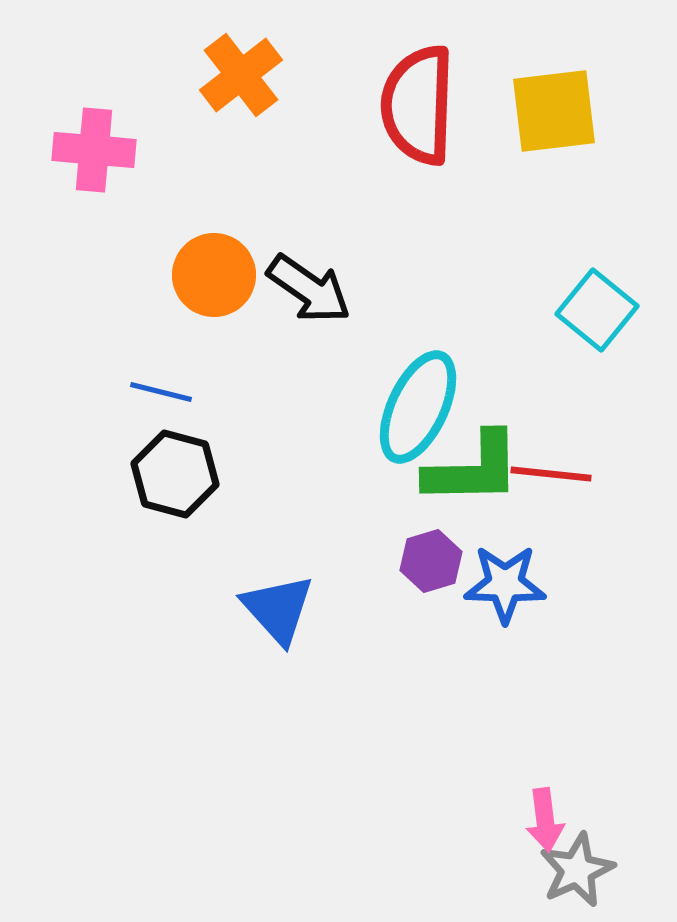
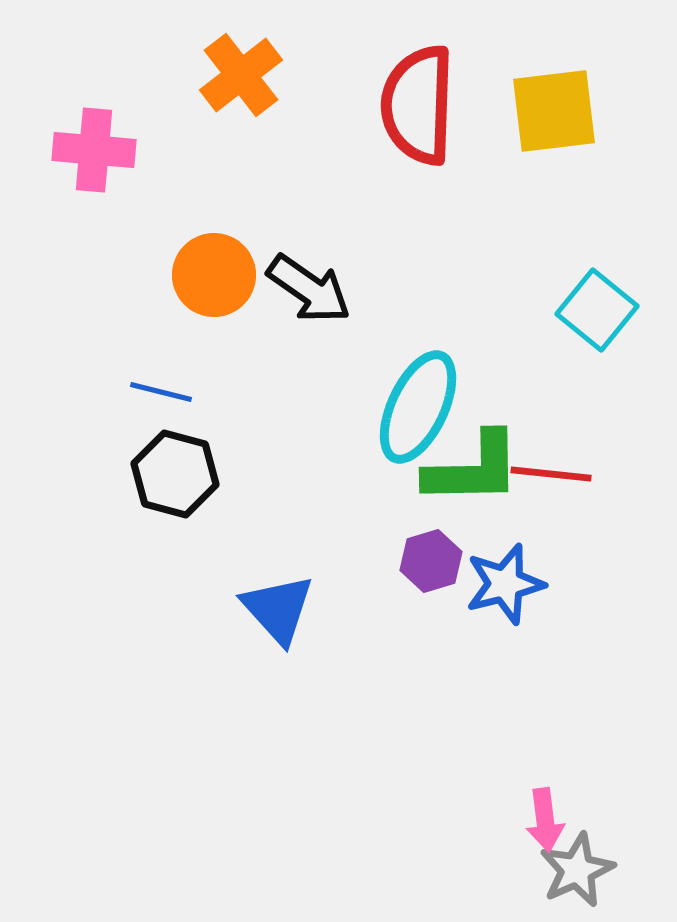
blue star: rotated 16 degrees counterclockwise
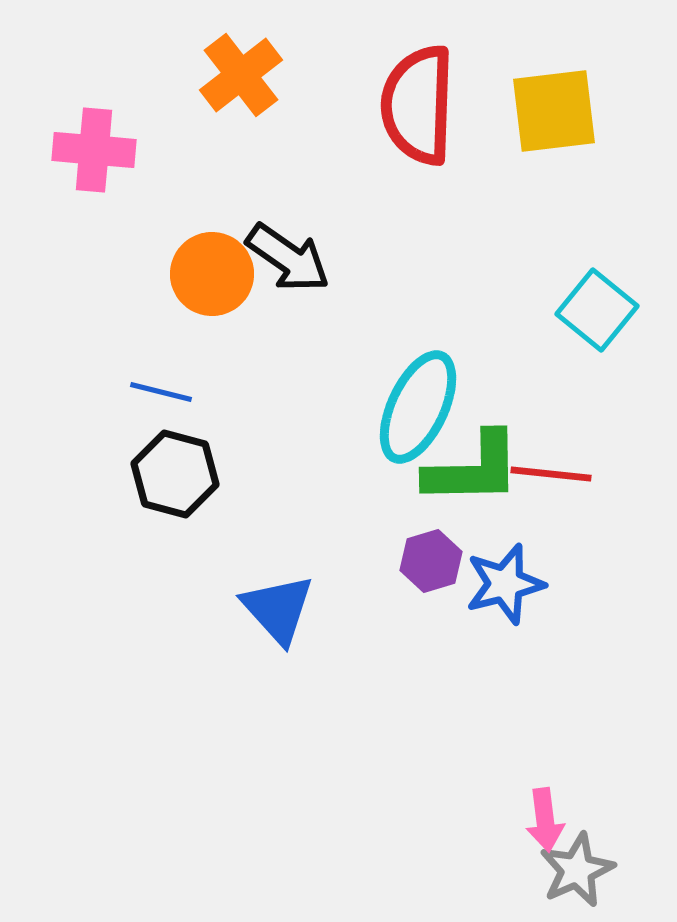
orange circle: moved 2 px left, 1 px up
black arrow: moved 21 px left, 31 px up
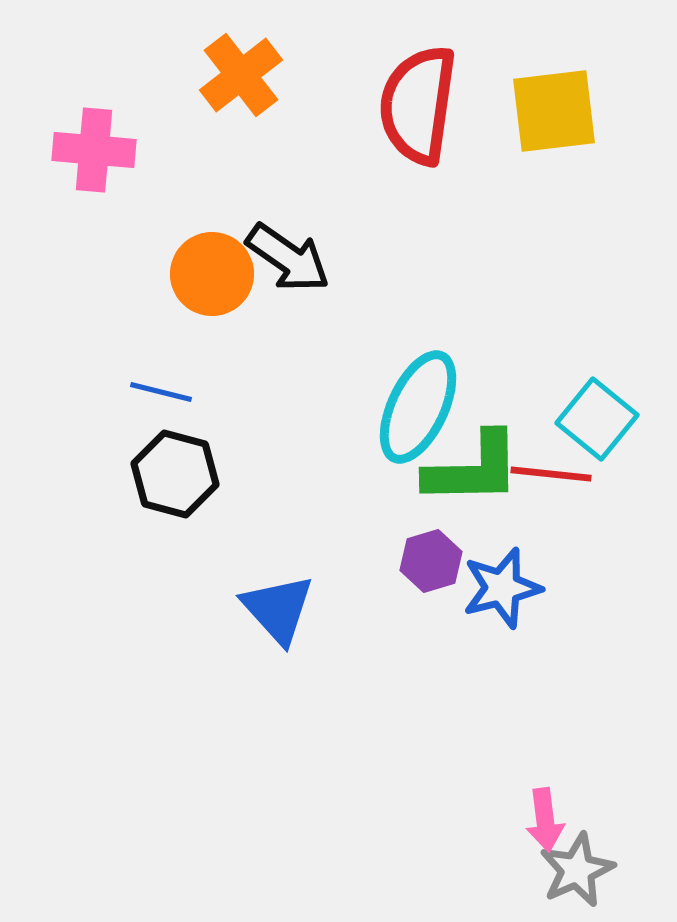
red semicircle: rotated 6 degrees clockwise
cyan square: moved 109 px down
blue star: moved 3 px left, 4 px down
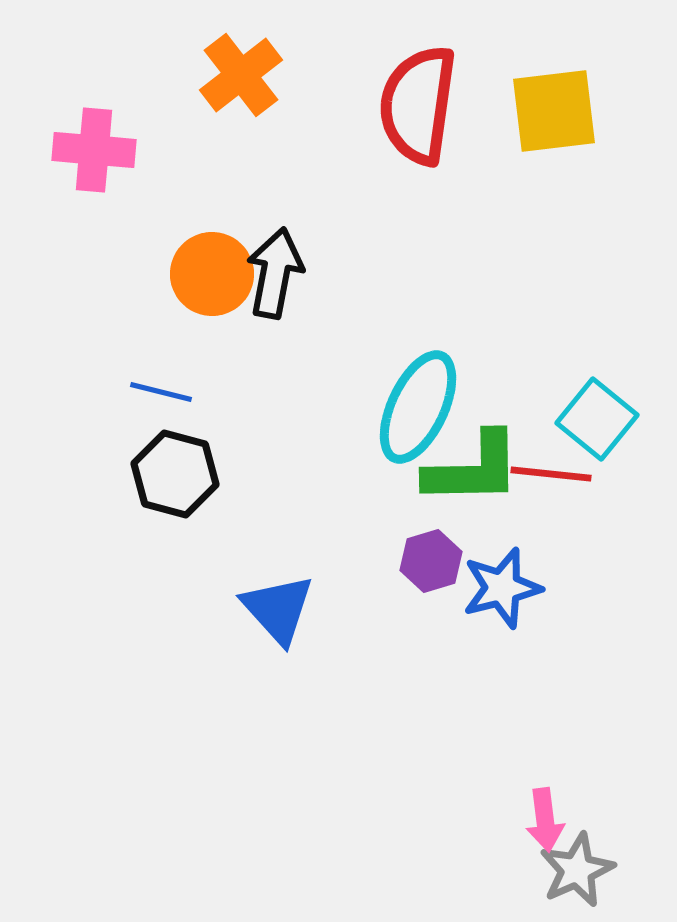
black arrow: moved 13 px left, 15 px down; rotated 114 degrees counterclockwise
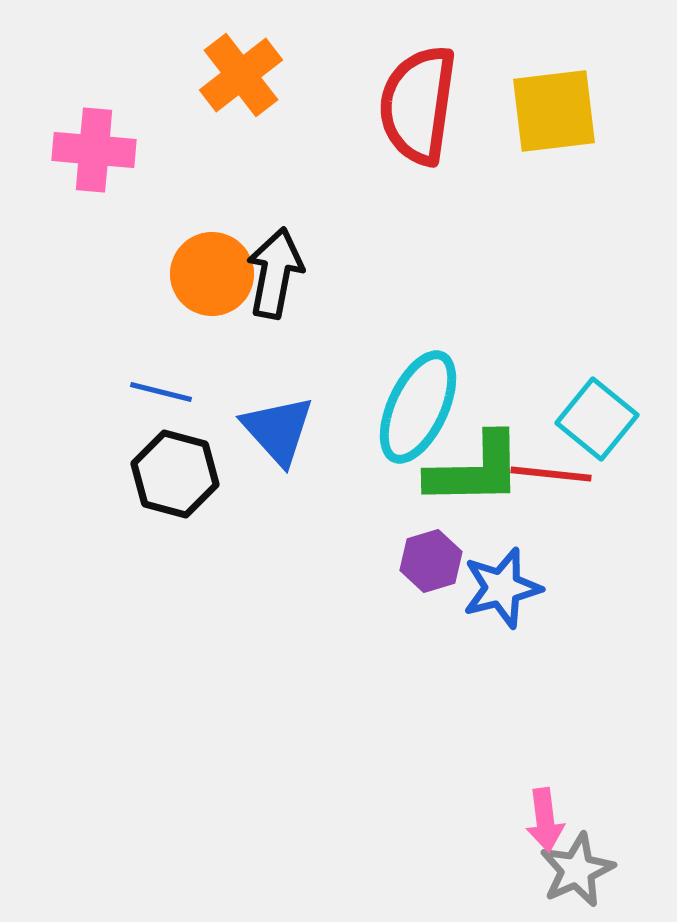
green L-shape: moved 2 px right, 1 px down
blue triangle: moved 179 px up
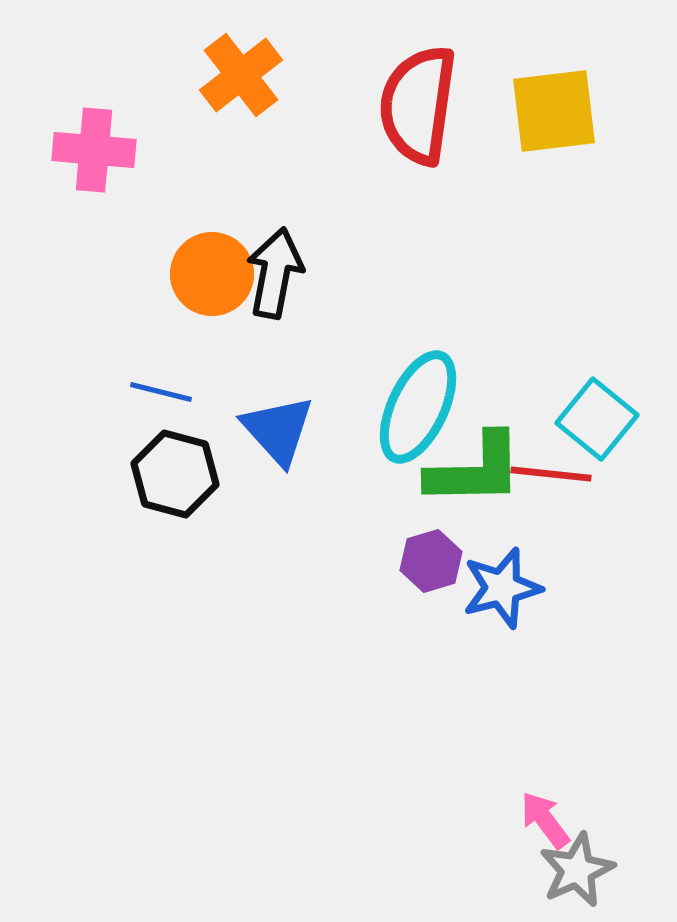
pink arrow: rotated 150 degrees clockwise
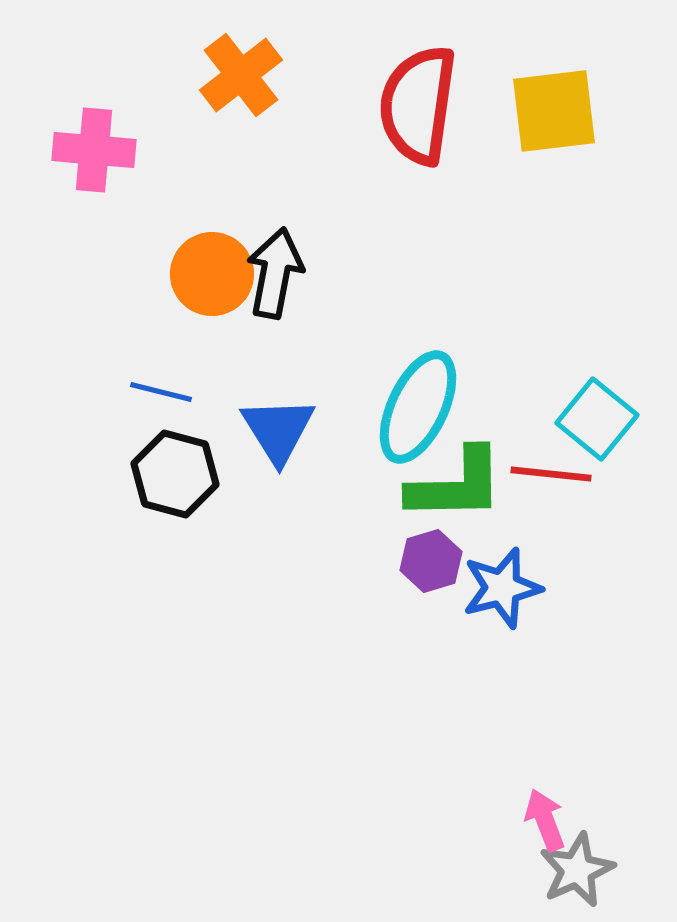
blue triangle: rotated 10 degrees clockwise
green L-shape: moved 19 px left, 15 px down
pink arrow: rotated 16 degrees clockwise
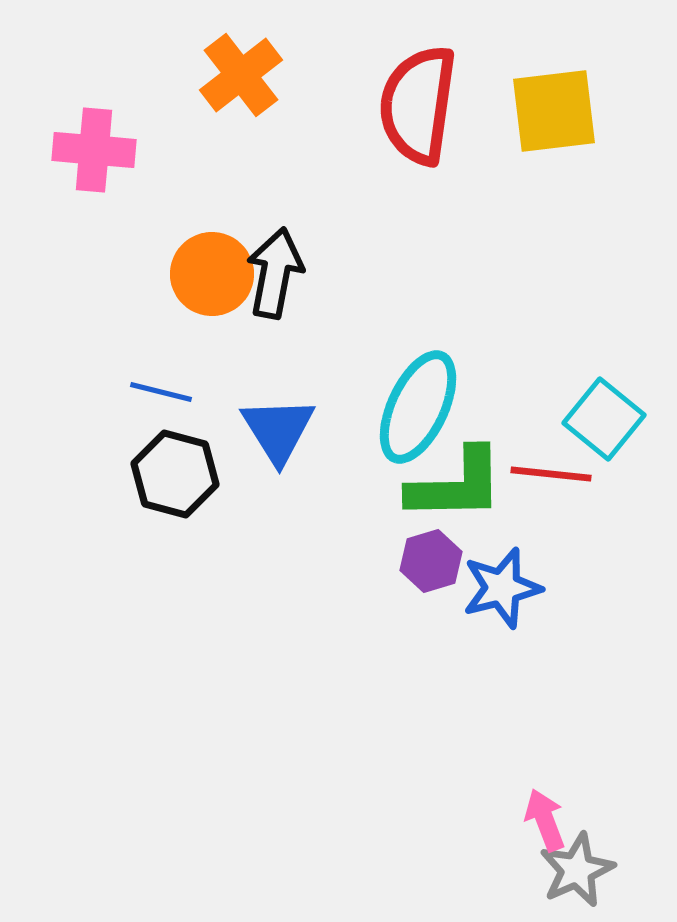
cyan square: moved 7 px right
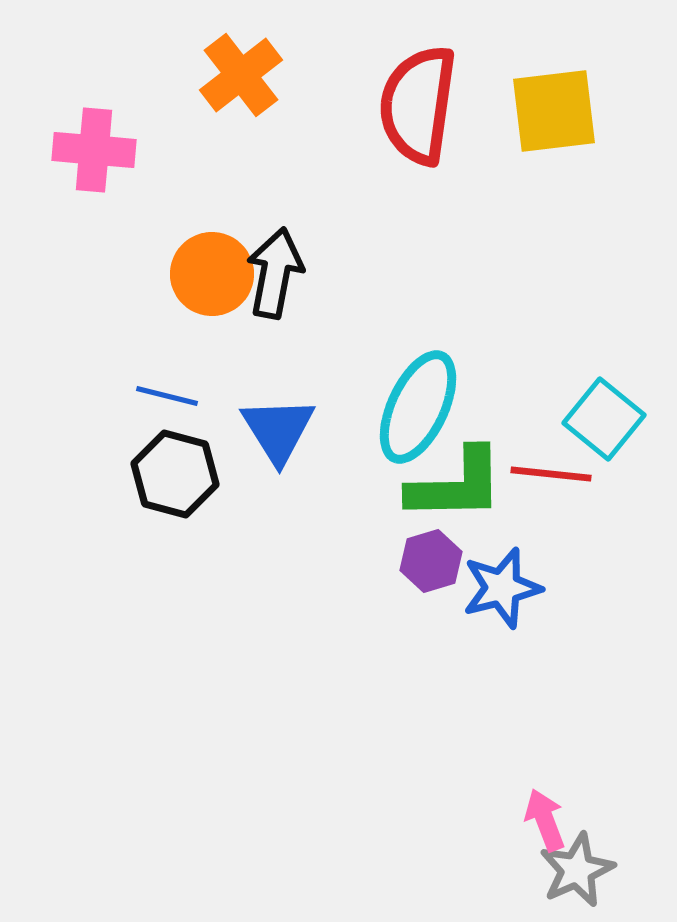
blue line: moved 6 px right, 4 px down
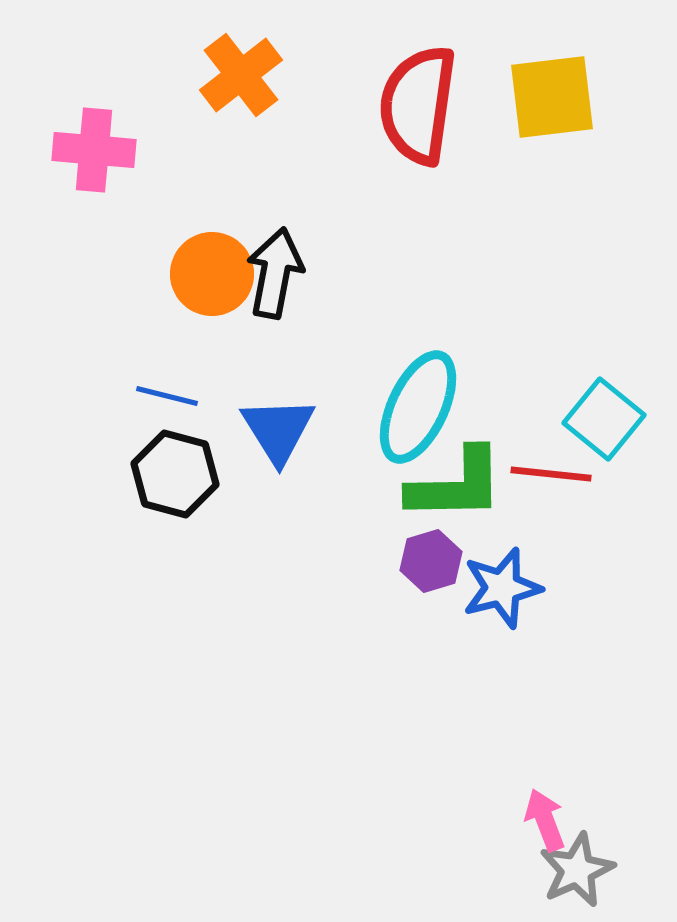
yellow square: moved 2 px left, 14 px up
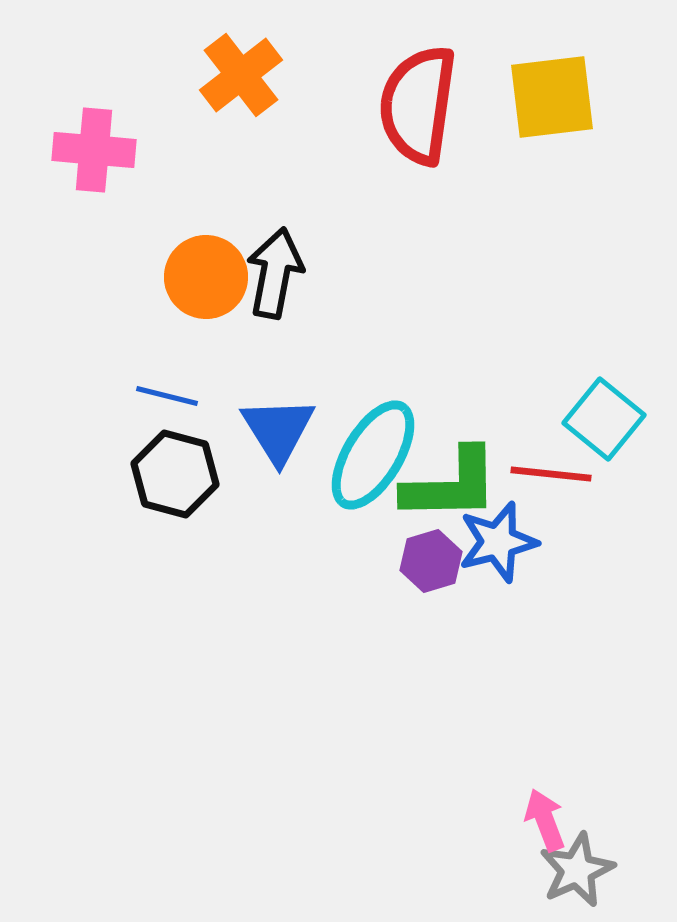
orange circle: moved 6 px left, 3 px down
cyan ellipse: moved 45 px left, 48 px down; rotated 6 degrees clockwise
green L-shape: moved 5 px left
blue star: moved 4 px left, 46 px up
